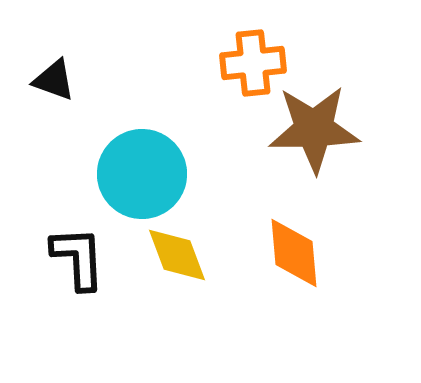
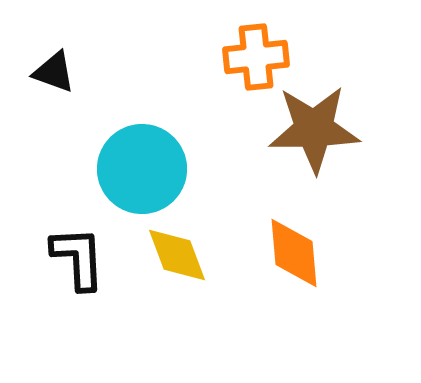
orange cross: moved 3 px right, 6 px up
black triangle: moved 8 px up
cyan circle: moved 5 px up
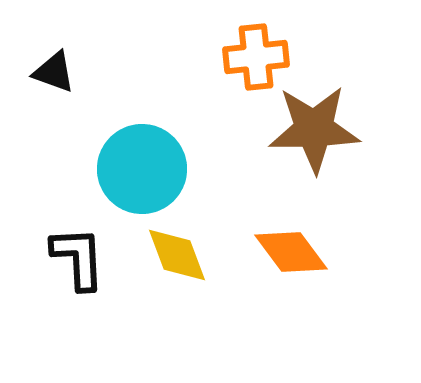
orange diamond: moved 3 px left, 1 px up; rotated 32 degrees counterclockwise
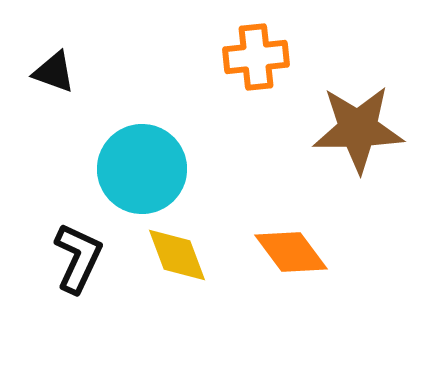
brown star: moved 44 px right
black L-shape: rotated 28 degrees clockwise
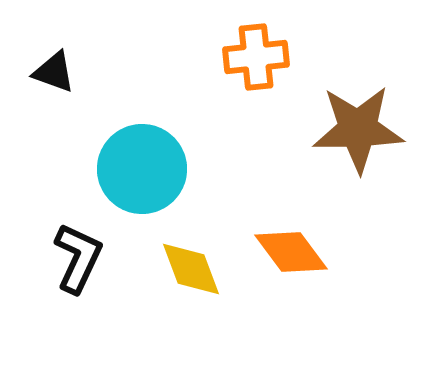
yellow diamond: moved 14 px right, 14 px down
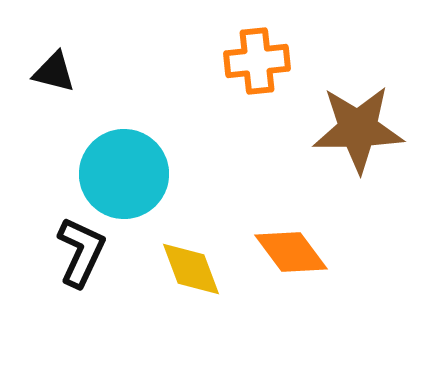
orange cross: moved 1 px right, 4 px down
black triangle: rotated 6 degrees counterclockwise
cyan circle: moved 18 px left, 5 px down
black L-shape: moved 3 px right, 6 px up
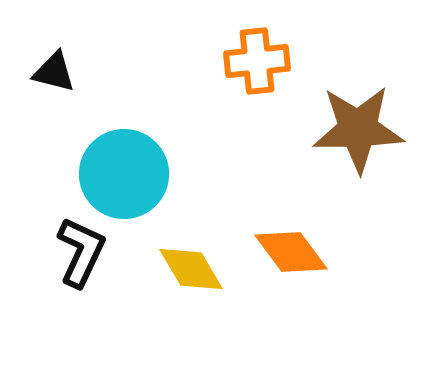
yellow diamond: rotated 10 degrees counterclockwise
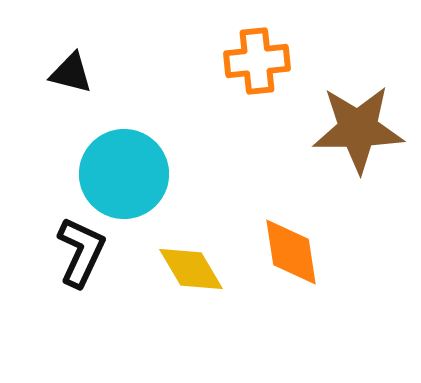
black triangle: moved 17 px right, 1 px down
orange diamond: rotated 28 degrees clockwise
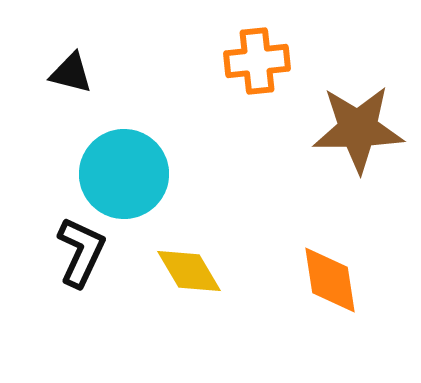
orange diamond: moved 39 px right, 28 px down
yellow diamond: moved 2 px left, 2 px down
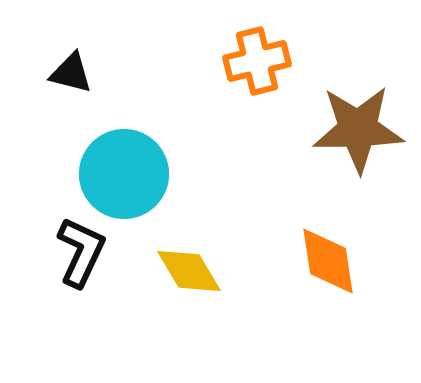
orange cross: rotated 8 degrees counterclockwise
orange diamond: moved 2 px left, 19 px up
